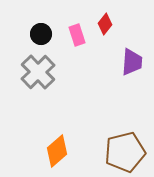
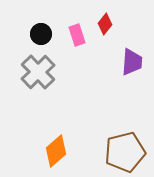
orange diamond: moved 1 px left
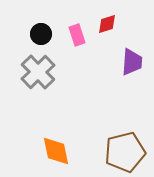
red diamond: moved 2 px right; rotated 35 degrees clockwise
orange diamond: rotated 60 degrees counterclockwise
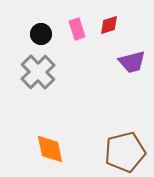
red diamond: moved 2 px right, 1 px down
pink rectangle: moved 6 px up
purple trapezoid: rotated 72 degrees clockwise
orange diamond: moved 6 px left, 2 px up
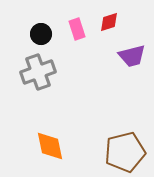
red diamond: moved 3 px up
purple trapezoid: moved 6 px up
gray cross: rotated 24 degrees clockwise
orange diamond: moved 3 px up
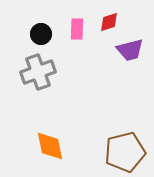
pink rectangle: rotated 20 degrees clockwise
purple trapezoid: moved 2 px left, 6 px up
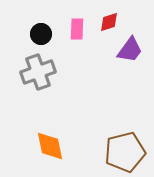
purple trapezoid: rotated 40 degrees counterclockwise
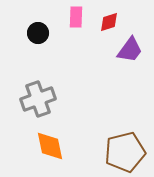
pink rectangle: moved 1 px left, 12 px up
black circle: moved 3 px left, 1 px up
gray cross: moved 27 px down
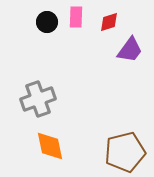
black circle: moved 9 px right, 11 px up
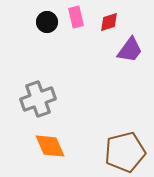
pink rectangle: rotated 15 degrees counterclockwise
orange diamond: rotated 12 degrees counterclockwise
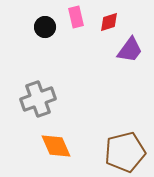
black circle: moved 2 px left, 5 px down
orange diamond: moved 6 px right
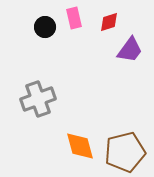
pink rectangle: moved 2 px left, 1 px down
orange diamond: moved 24 px right; rotated 8 degrees clockwise
